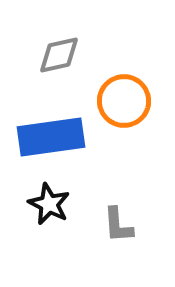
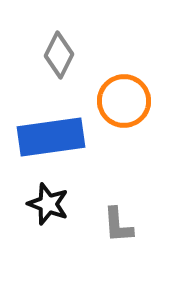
gray diamond: rotated 51 degrees counterclockwise
black star: moved 1 px left; rotated 6 degrees counterclockwise
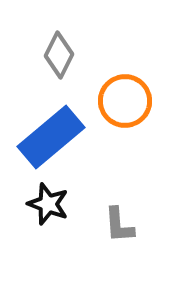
orange circle: moved 1 px right
blue rectangle: rotated 32 degrees counterclockwise
gray L-shape: moved 1 px right
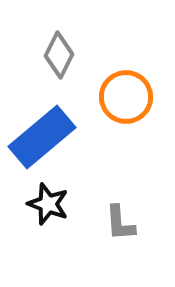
orange circle: moved 1 px right, 4 px up
blue rectangle: moved 9 px left
gray L-shape: moved 1 px right, 2 px up
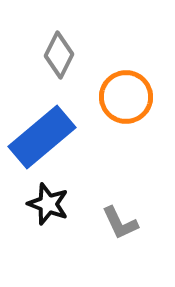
gray L-shape: rotated 21 degrees counterclockwise
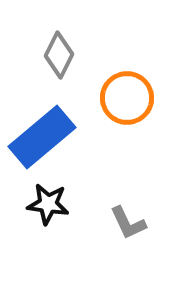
orange circle: moved 1 px right, 1 px down
black star: rotated 12 degrees counterclockwise
gray L-shape: moved 8 px right
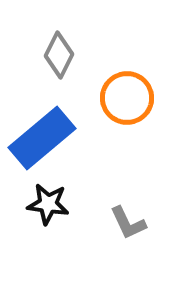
blue rectangle: moved 1 px down
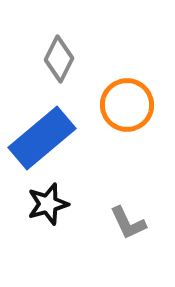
gray diamond: moved 4 px down
orange circle: moved 7 px down
black star: rotated 24 degrees counterclockwise
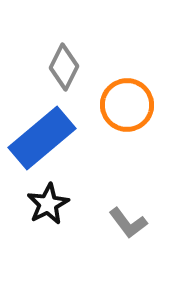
gray diamond: moved 5 px right, 8 px down
black star: rotated 12 degrees counterclockwise
gray L-shape: rotated 12 degrees counterclockwise
